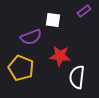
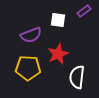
white square: moved 5 px right
purple semicircle: moved 2 px up
red star: moved 2 px left, 2 px up; rotated 30 degrees counterclockwise
yellow pentagon: moved 7 px right; rotated 20 degrees counterclockwise
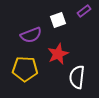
white square: rotated 28 degrees counterclockwise
yellow pentagon: moved 3 px left, 1 px down
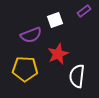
white square: moved 3 px left
white semicircle: moved 1 px up
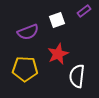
white square: moved 2 px right
purple semicircle: moved 3 px left, 3 px up
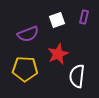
purple rectangle: moved 6 px down; rotated 40 degrees counterclockwise
purple semicircle: moved 2 px down
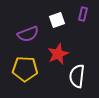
purple rectangle: moved 1 px left, 3 px up
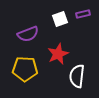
purple rectangle: rotated 64 degrees clockwise
white square: moved 3 px right, 1 px up
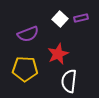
purple rectangle: moved 2 px left, 4 px down
white square: rotated 28 degrees counterclockwise
white semicircle: moved 8 px left, 5 px down
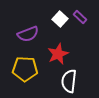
purple rectangle: moved 1 px left, 1 px up; rotated 56 degrees clockwise
